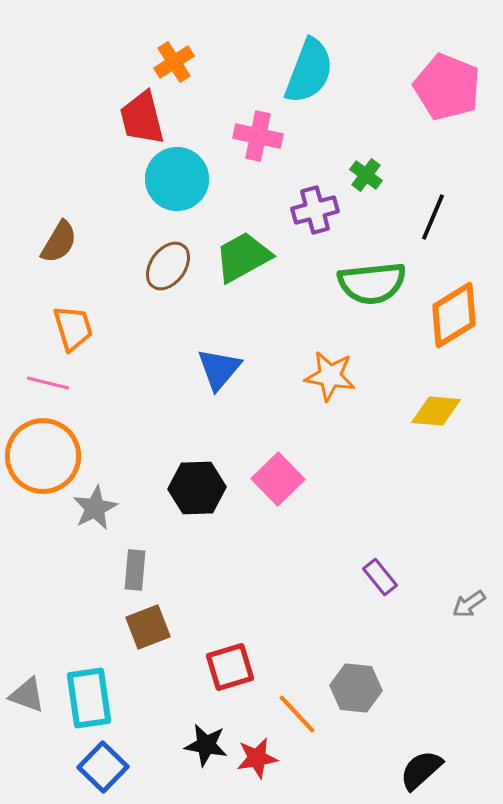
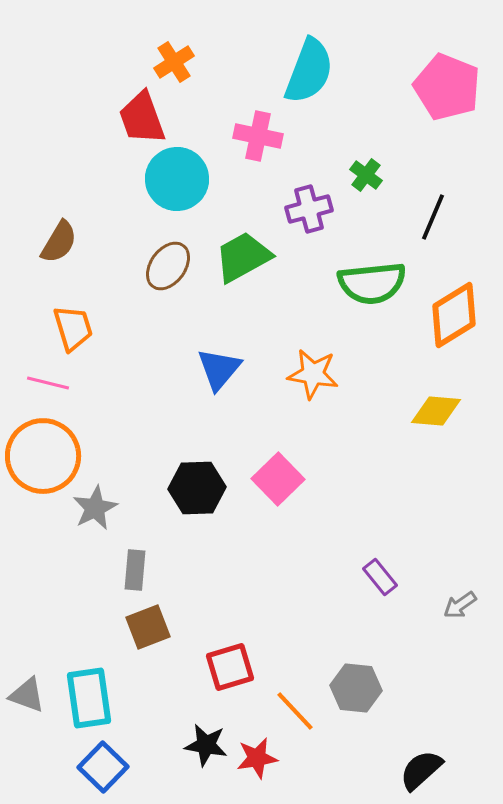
red trapezoid: rotated 6 degrees counterclockwise
purple cross: moved 6 px left, 1 px up
orange star: moved 17 px left, 2 px up
gray arrow: moved 9 px left, 1 px down
orange line: moved 2 px left, 3 px up
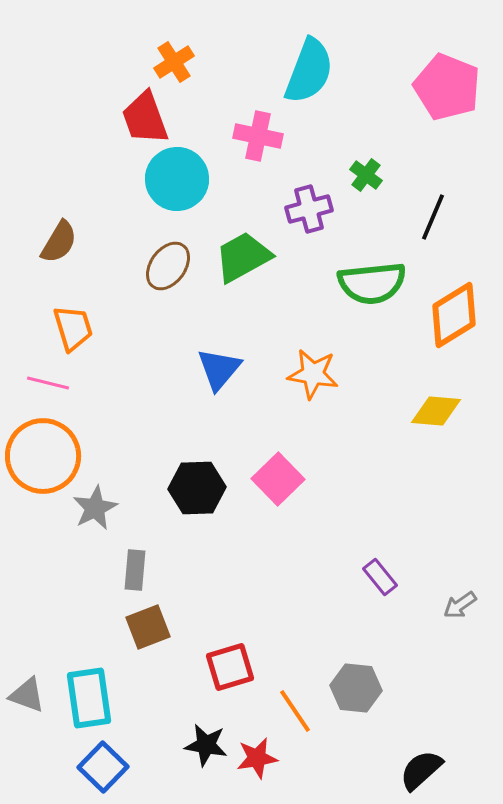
red trapezoid: moved 3 px right
orange line: rotated 9 degrees clockwise
